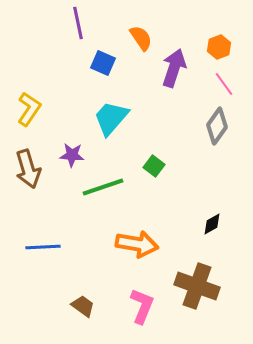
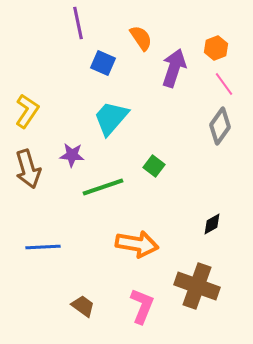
orange hexagon: moved 3 px left, 1 px down
yellow L-shape: moved 2 px left, 2 px down
gray diamond: moved 3 px right
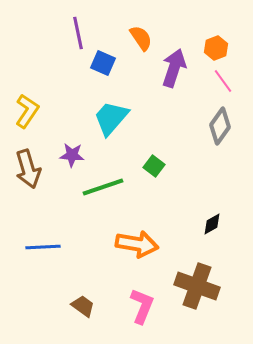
purple line: moved 10 px down
pink line: moved 1 px left, 3 px up
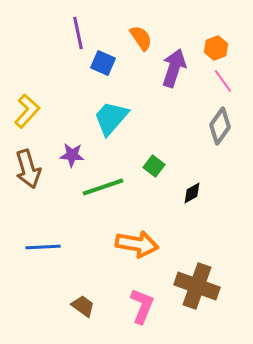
yellow L-shape: rotated 8 degrees clockwise
black diamond: moved 20 px left, 31 px up
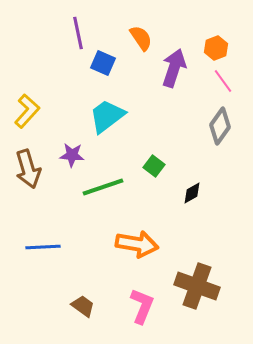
cyan trapezoid: moved 4 px left, 2 px up; rotated 12 degrees clockwise
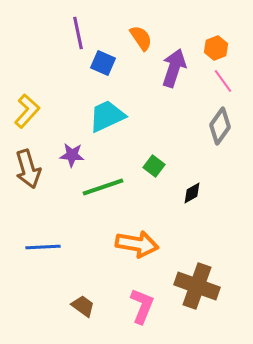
cyan trapezoid: rotated 12 degrees clockwise
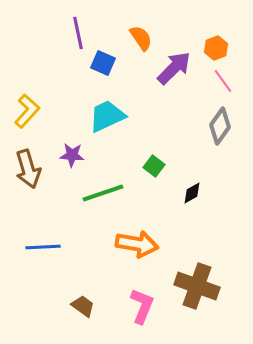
purple arrow: rotated 27 degrees clockwise
green line: moved 6 px down
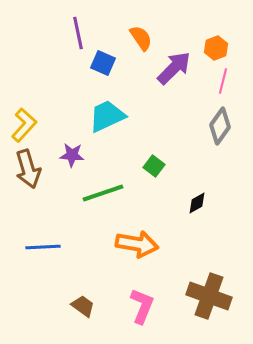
pink line: rotated 50 degrees clockwise
yellow L-shape: moved 3 px left, 14 px down
black diamond: moved 5 px right, 10 px down
brown cross: moved 12 px right, 10 px down
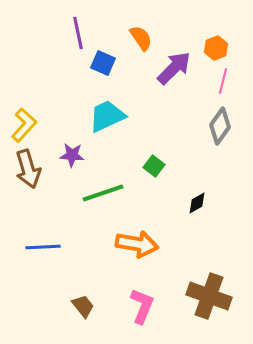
brown trapezoid: rotated 15 degrees clockwise
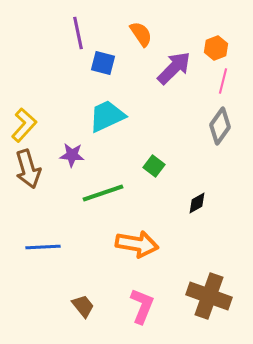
orange semicircle: moved 4 px up
blue square: rotated 10 degrees counterclockwise
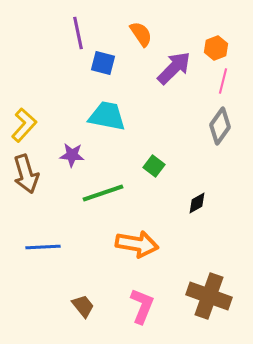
cyan trapezoid: rotated 36 degrees clockwise
brown arrow: moved 2 px left, 5 px down
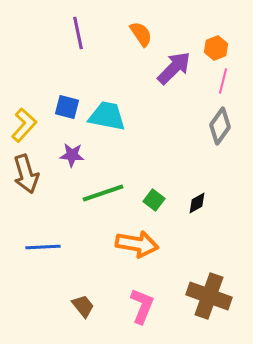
blue square: moved 36 px left, 44 px down
green square: moved 34 px down
